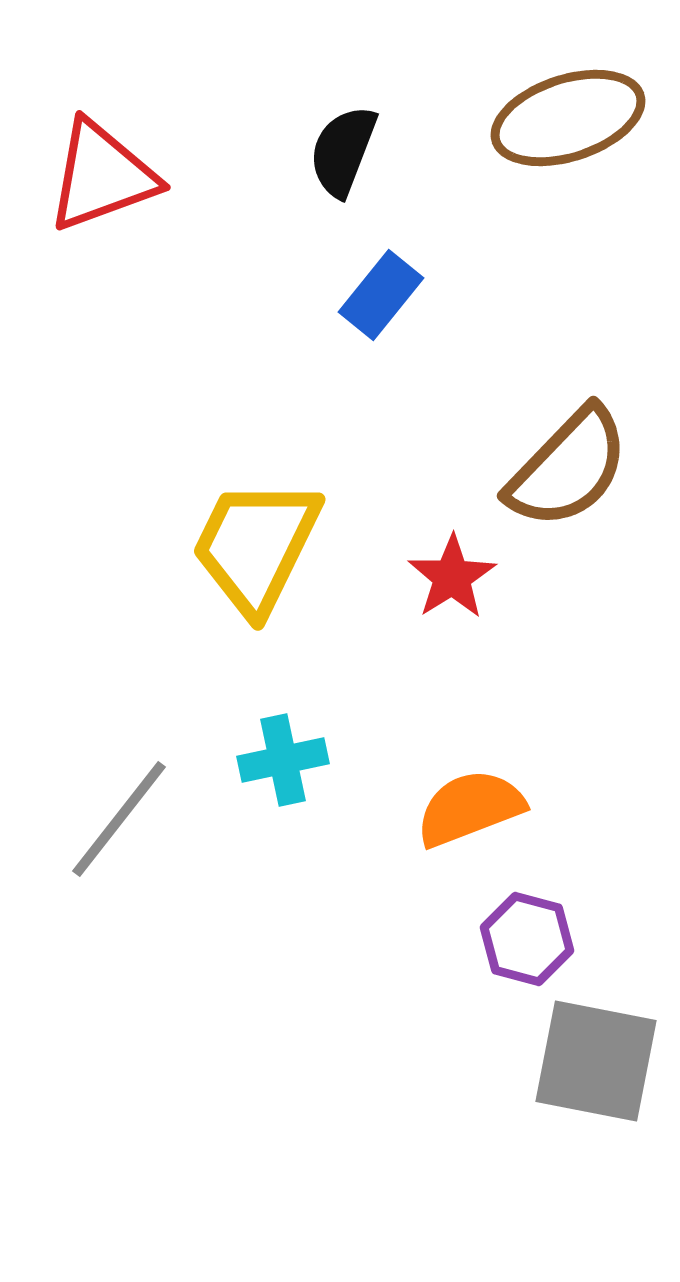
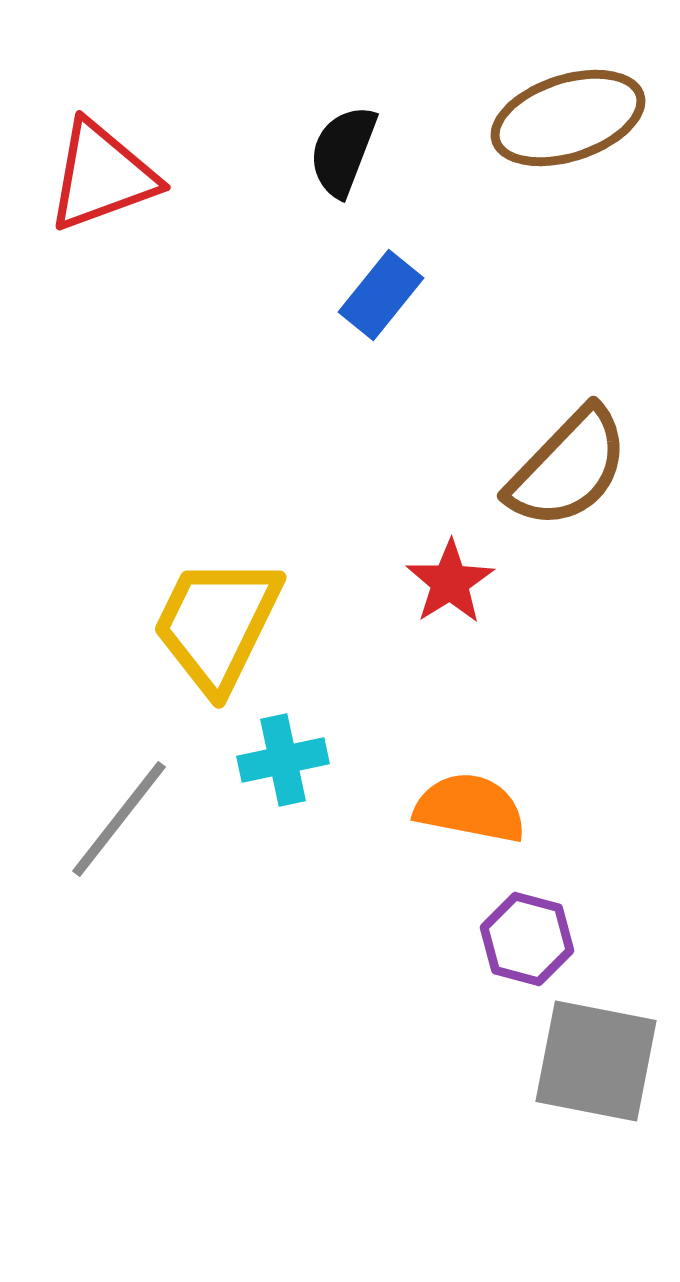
yellow trapezoid: moved 39 px left, 78 px down
red star: moved 2 px left, 5 px down
orange semicircle: rotated 32 degrees clockwise
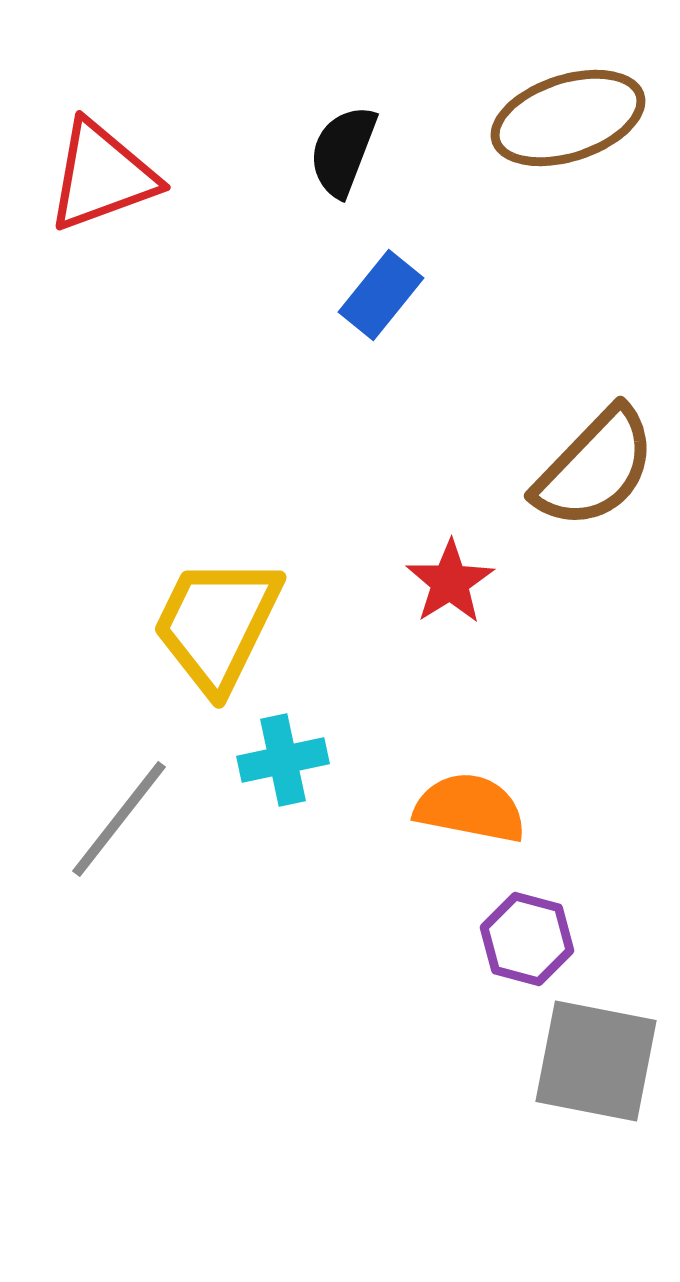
brown semicircle: moved 27 px right
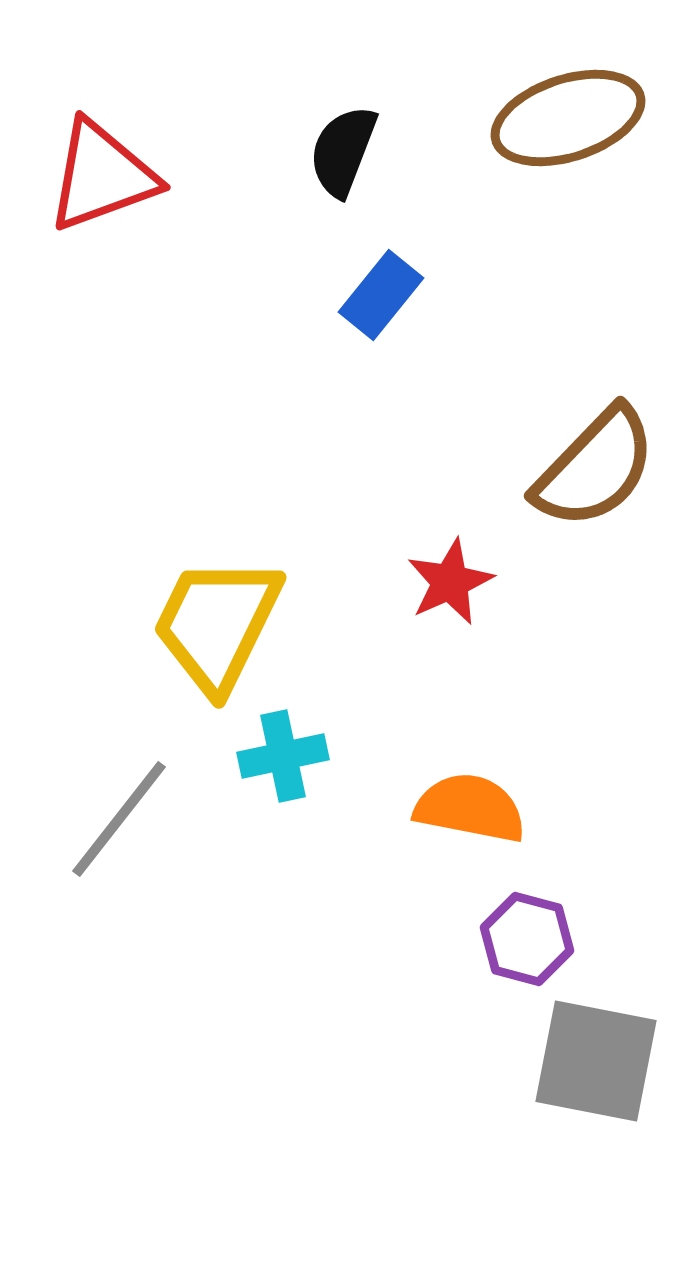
red star: rotated 8 degrees clockwise
cyan cross: moved 4 px up
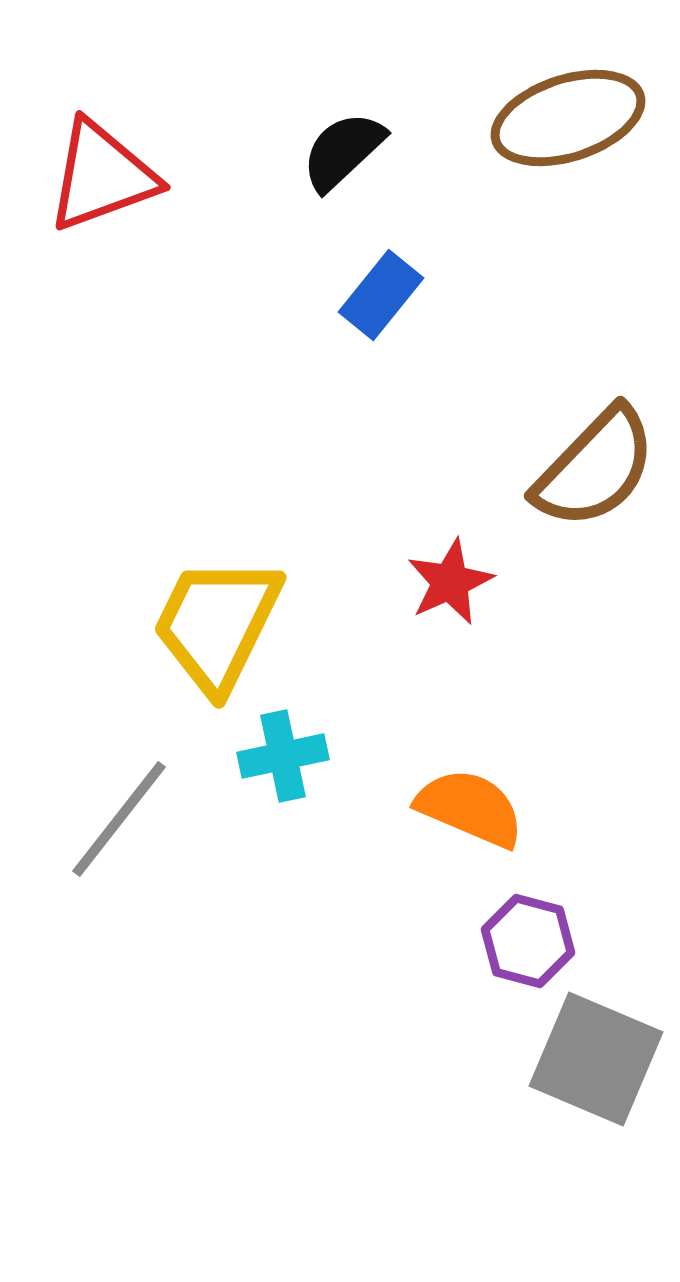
black semicircle: rotated 26 degrees clockwise
orange semicircle: rotated 12 degrees clockwise
purple hexagon: moved 1 px right, 2 px down
gray square: moved 2 px up; rotated 12 degrees clockwise
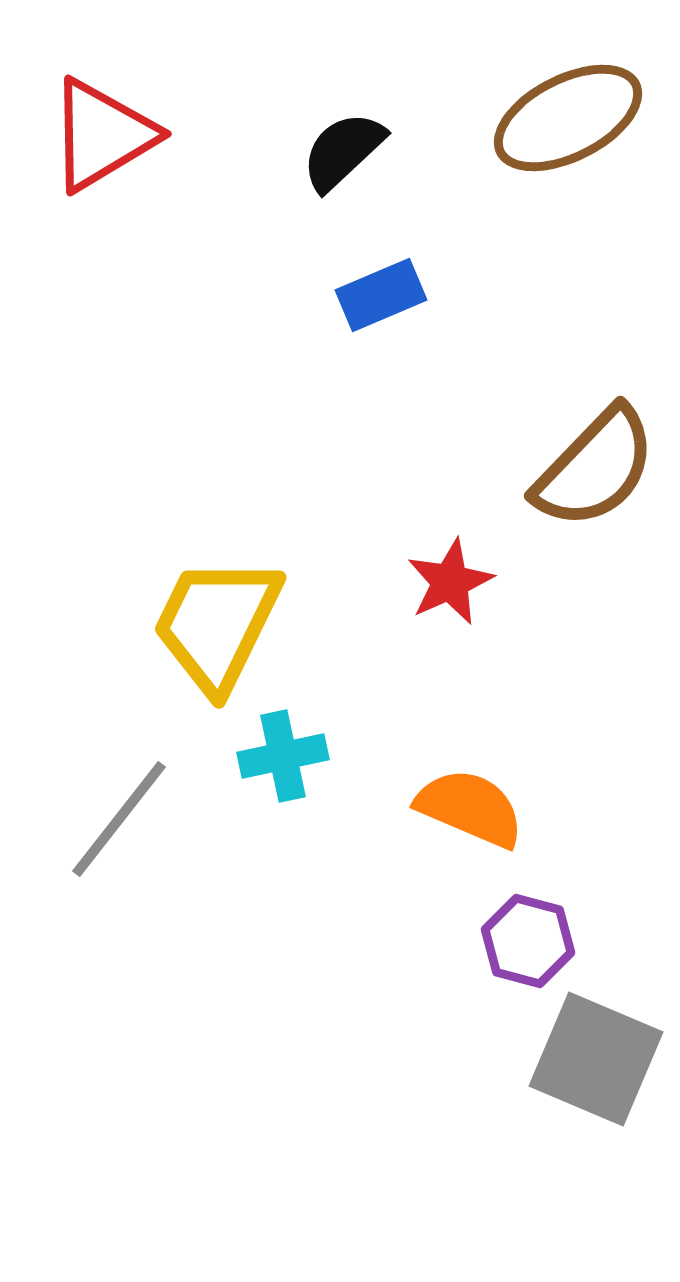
brown ellipse: rotated 9 degrees counterclockwise
red triangle: moved 41 px up; rotated 11 degrees counterclockwise
blue rectangle: rotated 28 degrees clockwise
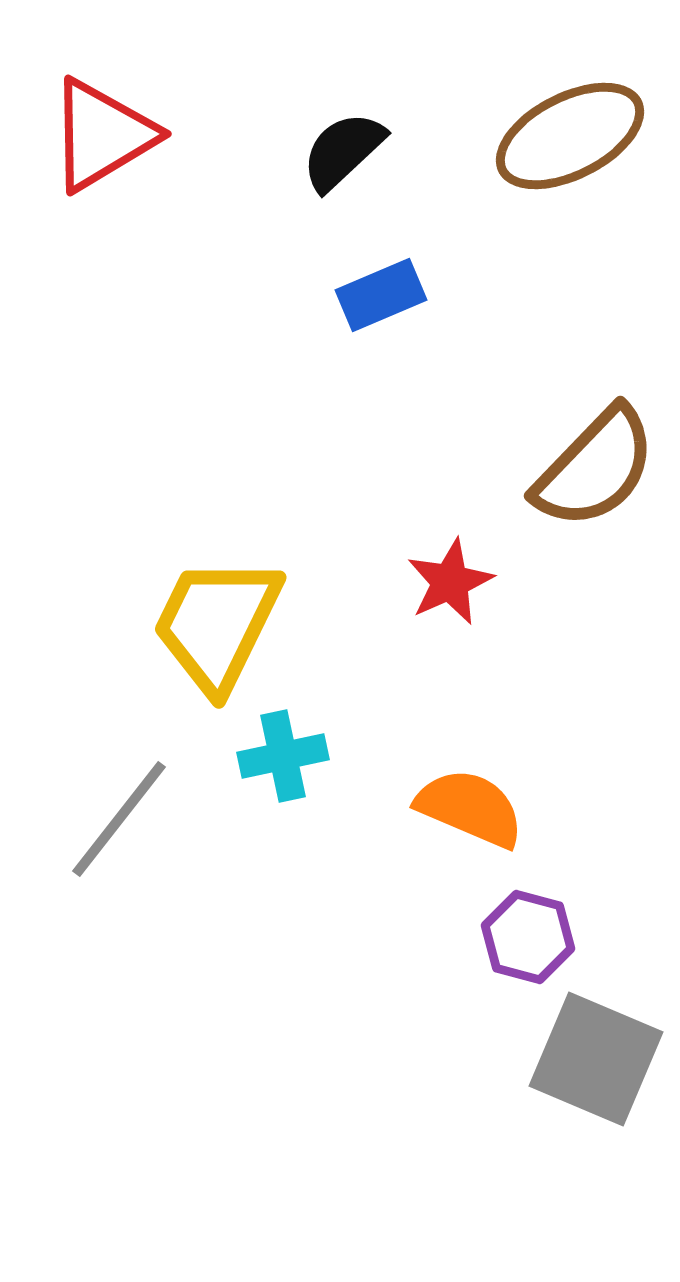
brown ellipse: moved 2 px right, 18 px down
purple hexagon: moved 4 px up
